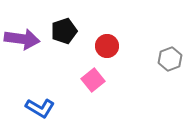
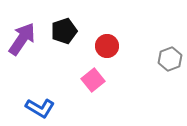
purple arrow: rotated 64 degrees counterclockwise
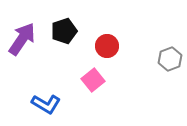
blue L-shape: moved 6 px right, 4 px up
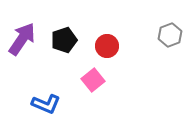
black pentagon: moved 9 px down
gray hexagon: moved 24 px up
blue L-shape: rotated 8 degrees counterclockwise
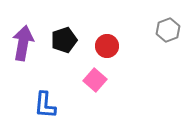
gray hexagon: moved 2 px left, 5 px up
purple arrow: moved 1 px right, 4 px down; rotated 24 degrees counterclockwise
pink square: moved 2 px right; rotated 10 degrees counterclockwise
blue L-shape: moved 1 px left, 1 px down; rotated 72 degrees clockwise
